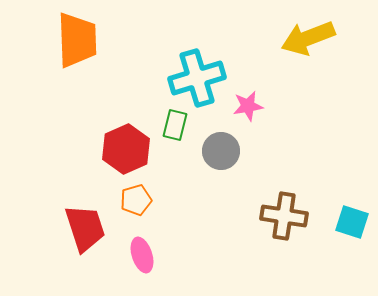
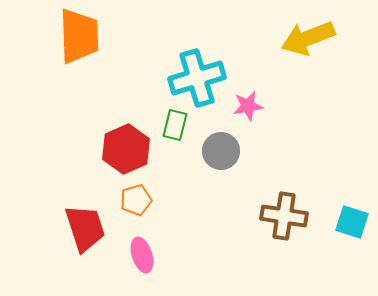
orange trapezoid: moved 2 px right, 4 px up
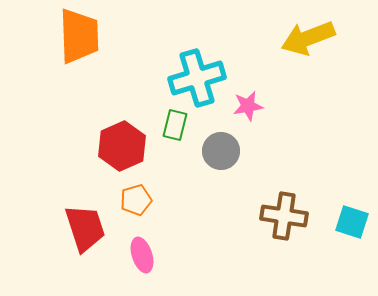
red hexagon: moved 4 px left, 3 px up
